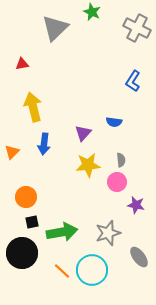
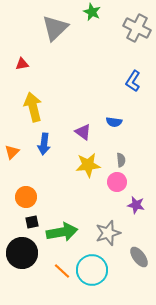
purple triangle: moved 1 px up; rotated 36 degrees counterclockwise
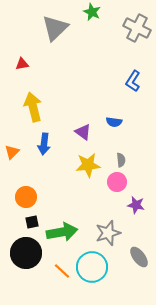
black circle: moved 4 px right
cyan circle: moved 3 px up
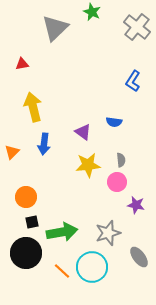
gray cross: moved 1 px up; rotated 12 degrees clockwise
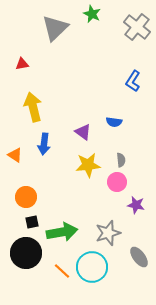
green star: moved 2 px down
orange triangle: moved 3 px right, 3 px down; rotated 42 degrees counterclockwise
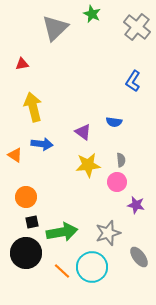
blue arrow: moved 2 px left; rotated 90 degrees counterclockwise
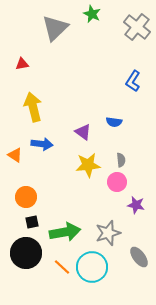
green arrow: moved 3 px right
orange line: moved 4 px up
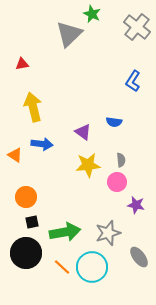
gray triangle: moved 14 px right, 6 px down
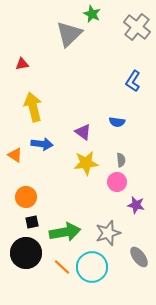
blue semicircle: moved 3 px right
yellow star: moved 2 px left, 2 px up
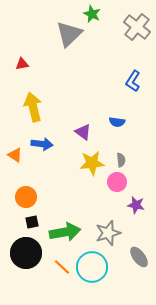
yellow star: moved 6 px right
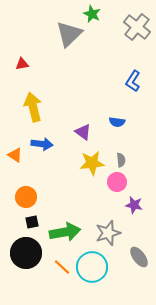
purple star: moved 2 px left
